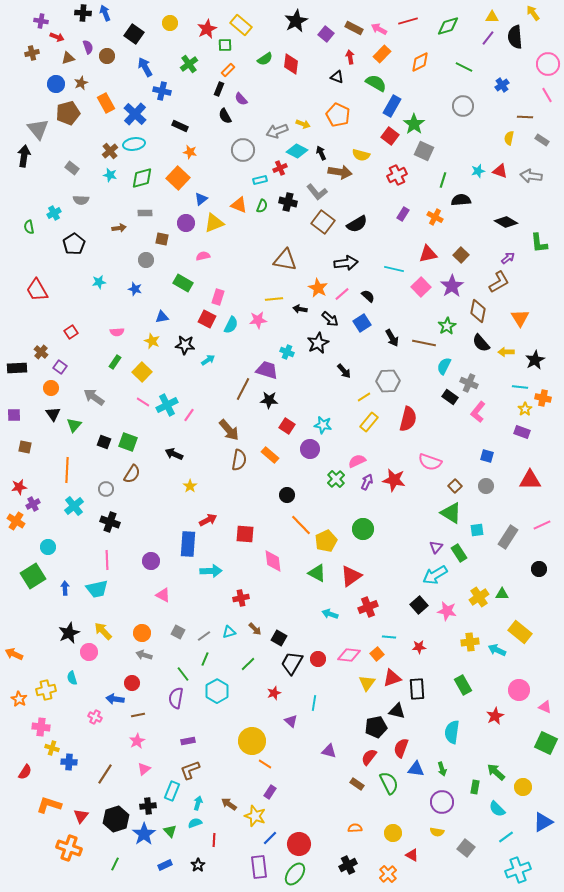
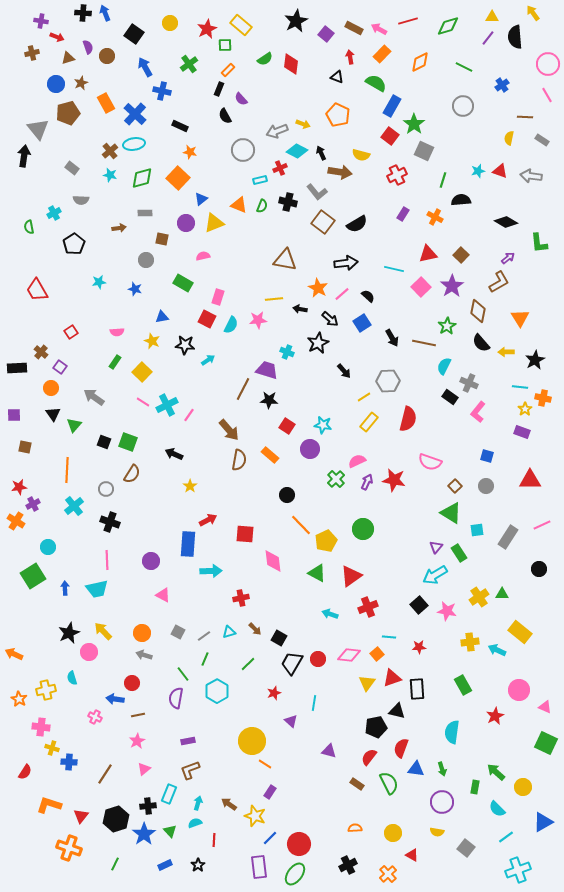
cyan rectangle at (172, 791): moved 3 px left, 3 px down
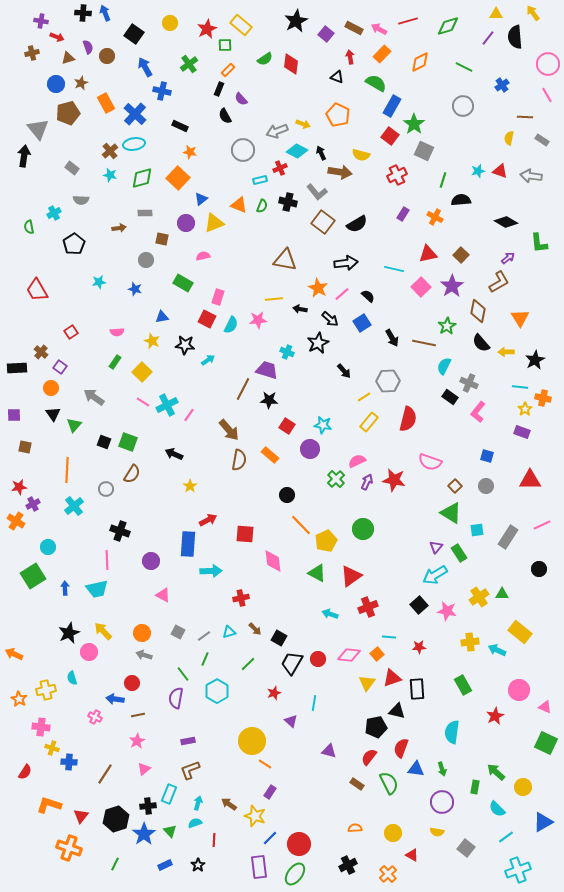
yellow triangle at (492, 17): moved 4 px right, 3 px up
black cross at (110, 522): moved 10 px right, 9 px down
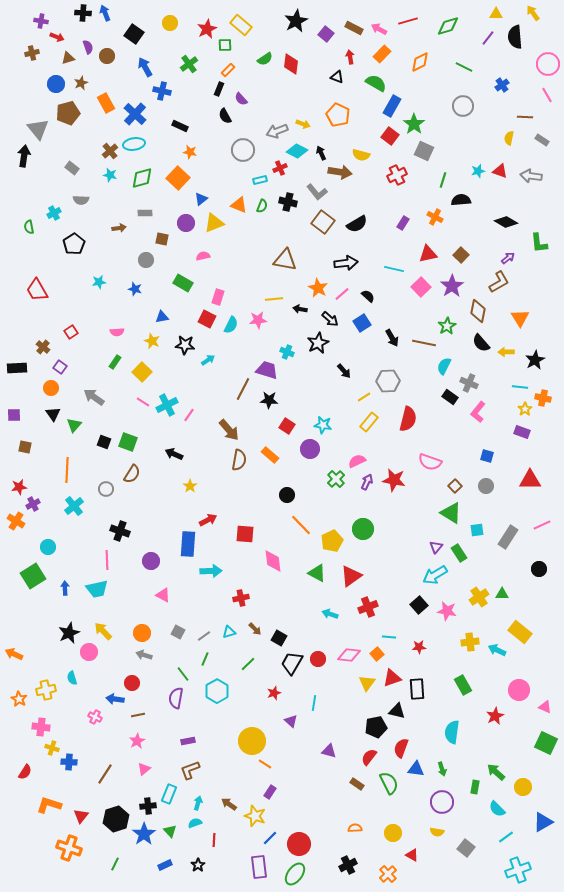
purple rectangle at (403, 214): moved 9 px down
brown cross at (41, 352): moved 2 px right, 5 px up
yellow pentagon at (326, 541): moved 6 px right
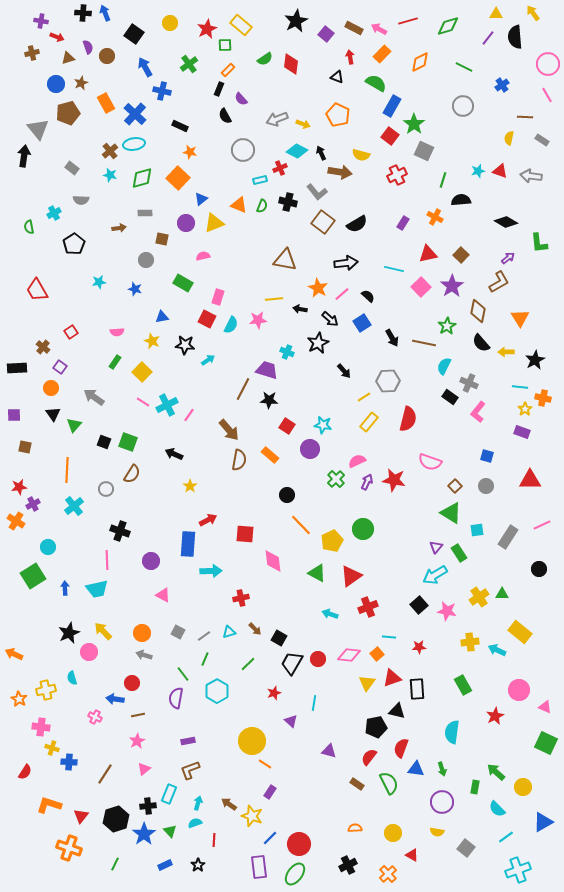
gray arrow at (277, 131): moved 12 px up
yellow star at (255, 816): moved 3 px left
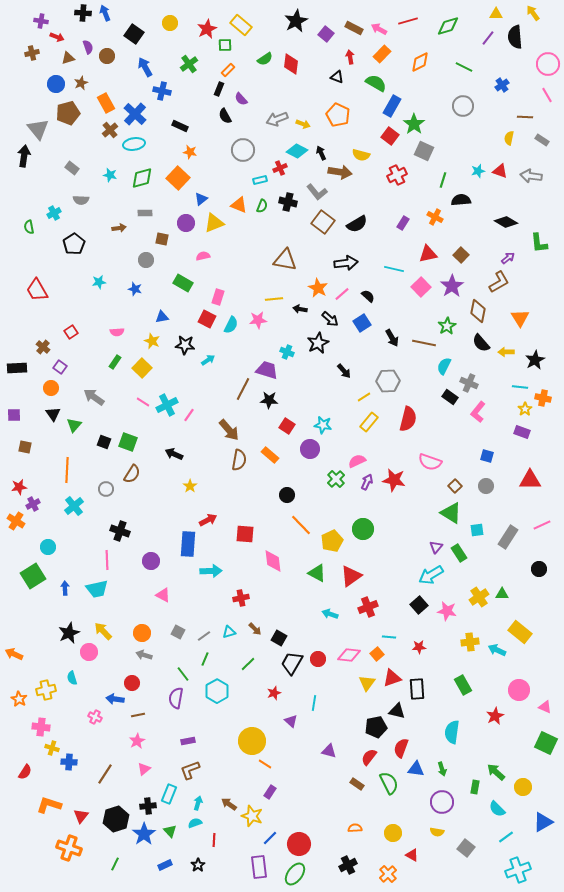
brown cross at (110, 151): moved 21 px up
yellow square at (142, 372): moved 4 px up
cyan arrow at (435, 575): moved 4 px left
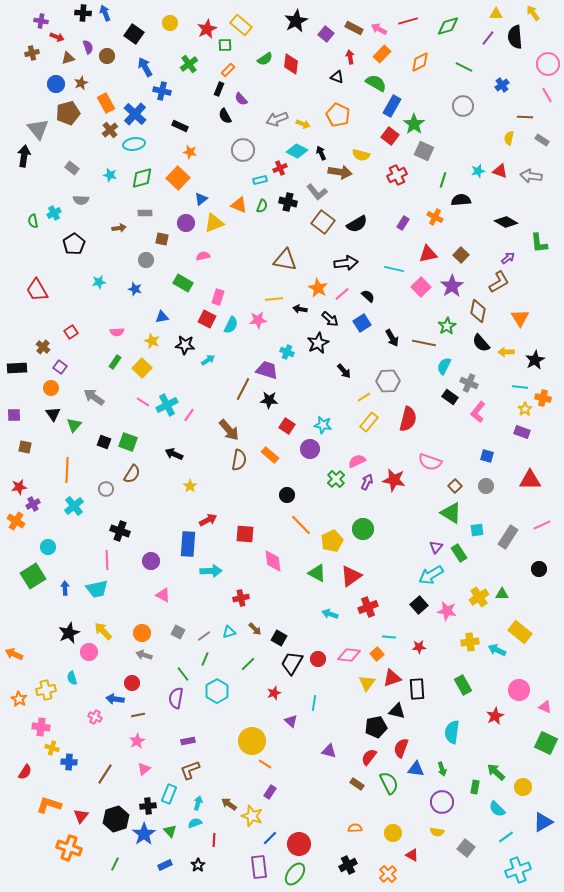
green semicircle at (29, 227): moved 4 px right, 6 px up
